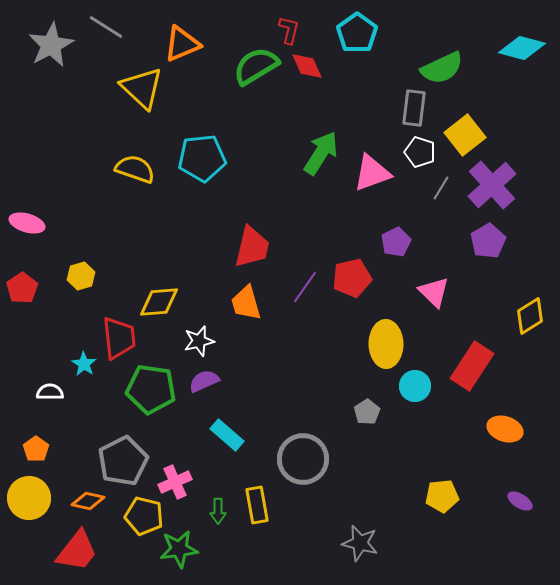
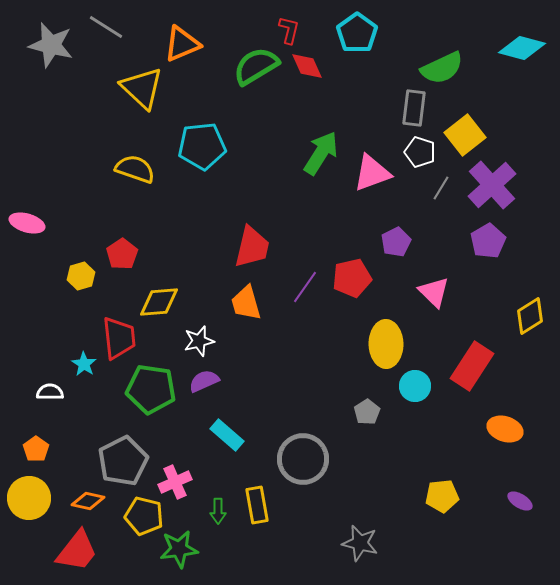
gray star at (51, 45): rotated 30 degrees counterclockwise
cyan pentagon at (202, 158): moved 12 px up
red pentagon at (22, 288): moved 100 px right, 34 px up
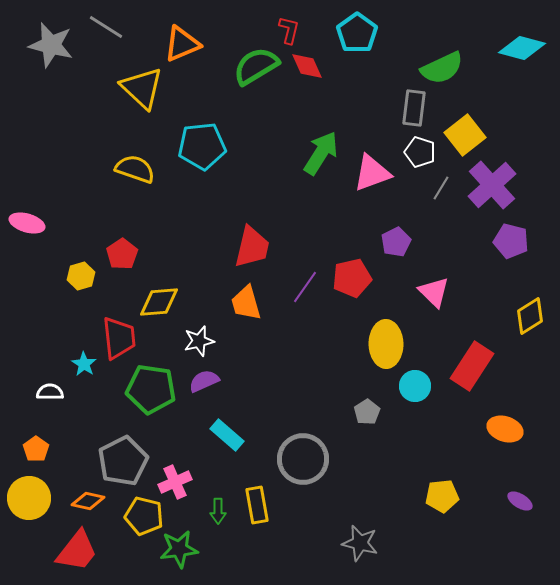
purple pentagon at (488, 241): moved 23 px right; rotated 28 degrees counterclockwise
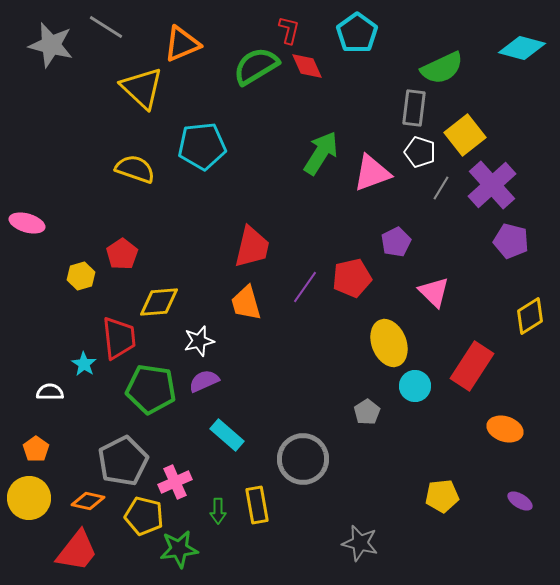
yellow ellipse at (386, 344): moved 3 px right, 1 px up; rotated 21 degrees counterclockwise
